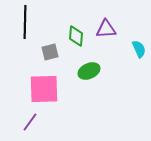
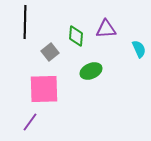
gray square: rotated 24 degrees counterclockwise
green ellipse: moved 2 px right
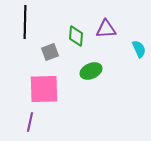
gray square: rotated 18 degrees clockwise
purple line: rotated 24 degrees counterclockwise
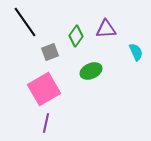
black line: rotated 36 degrees counterclockwise
green diamond: rotated 30 degrees clockwise
cyan semicircle: moved 3 px left, 3 px down
pink square: rotated 28 degrees counterclockwise
purple line: moved 16 px right, 1 px down
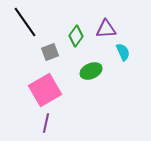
cyan semicircle: moved 13 px left
pink square: moved 1 px right, 1 px down
